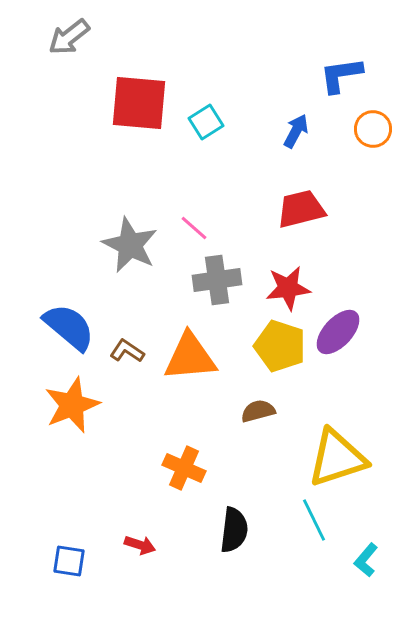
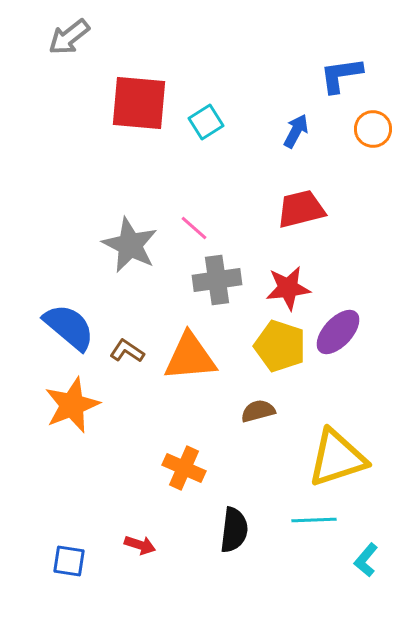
cyan line: rotated 66 degrees counterclockwise
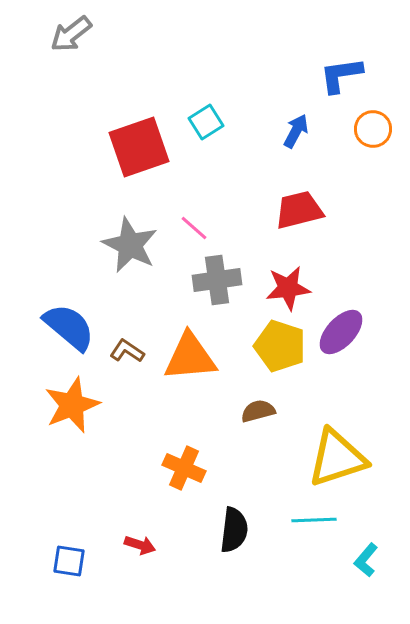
gray arrow: moved 2 px right, 3 px up
red square: moved 44 px down; rotated 24 degrees counterclockwise
red trapezoid: moved 2 px left, 1 px down
purple ellipse: moved 3 px right
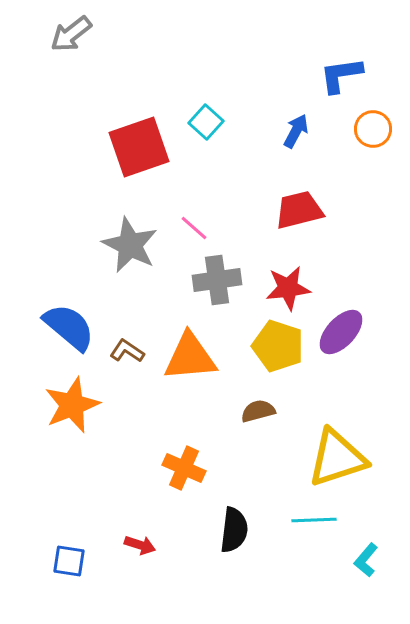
cyan square: rotated 16 degrees counterclockwise
yellow pentagon: moved 2 px left
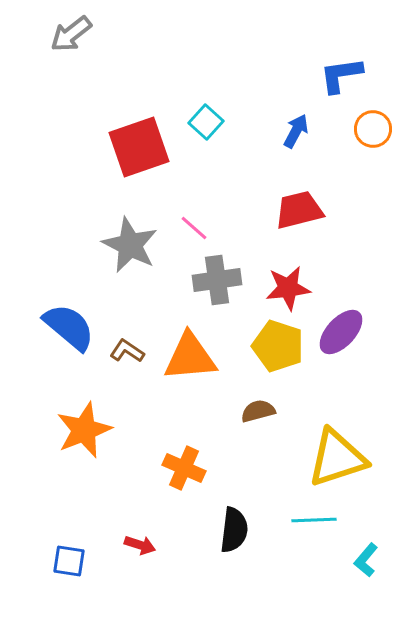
orange star: moved 12 px right, 25 px down
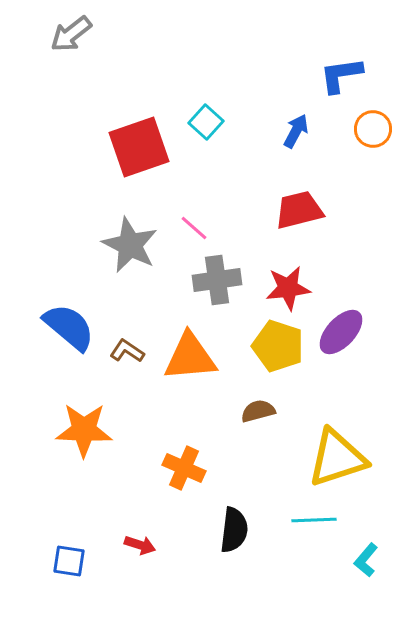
orange star: rotated 24 degrees clockwise
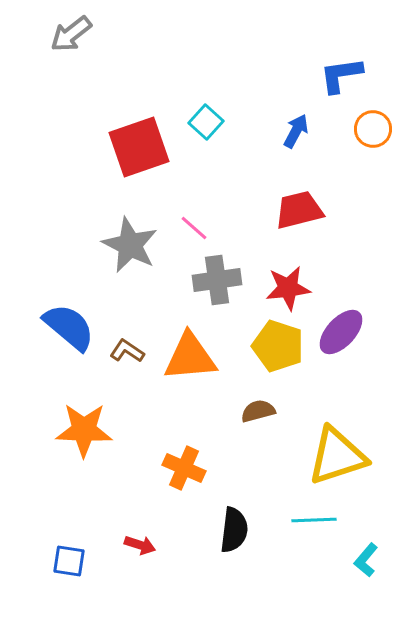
yellow triangle: moved 2 px up
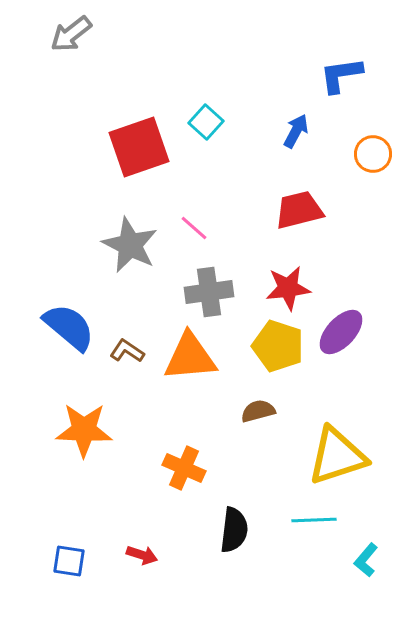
orange circle: moved 25 px down
gray cross: moved 8 px left, 12 px down
red arrow: moved 2 px right, 10 px down
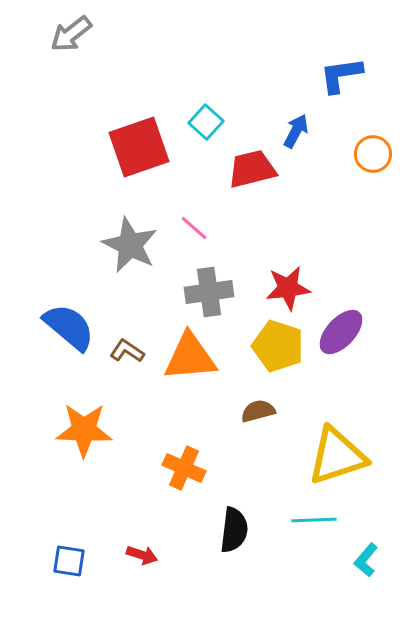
red trapezoid: moved 47 px left, 41 px up
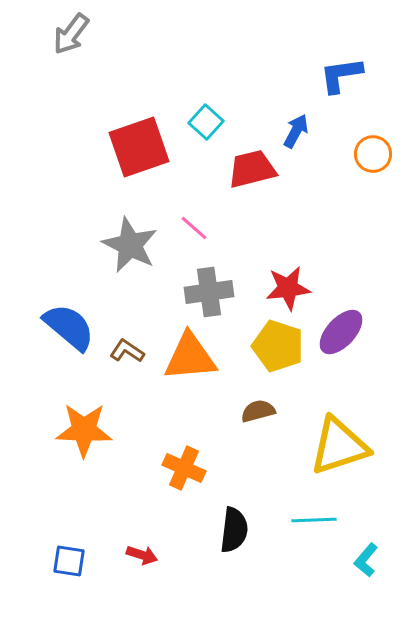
gray arrow: rotated 15 degrees counterclockwise
yellow triangle: moved 2 px right, 10 px up
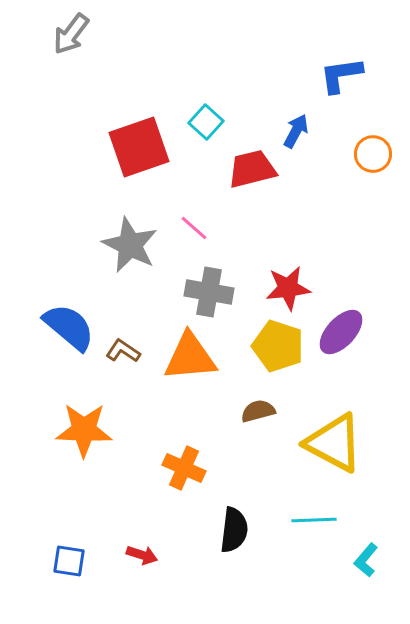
gray cross: rotated 18 degrees clockwise
brown L-shape: moved 4 px left
yellow triangle: moved 5 px left, 3 px up; rotated 46 degrees clockwise
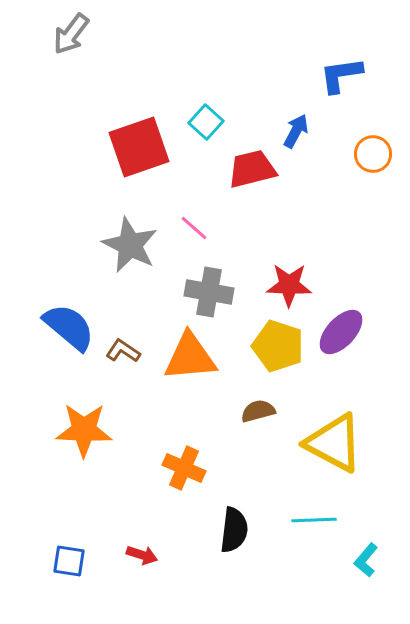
red star: moved 1 px right, 3 px up; rotated 9 degrees clockwise
